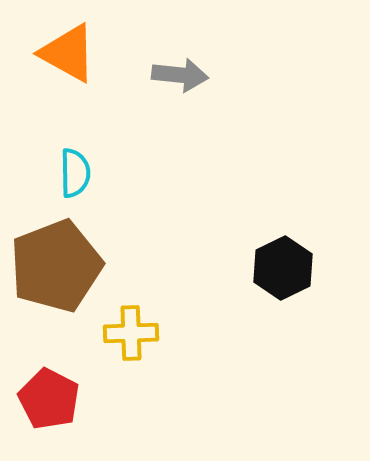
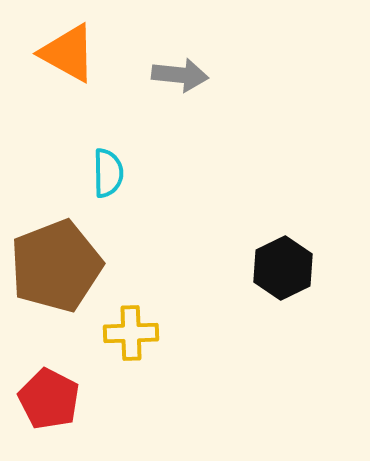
cyan semicircle: moved 33 px right
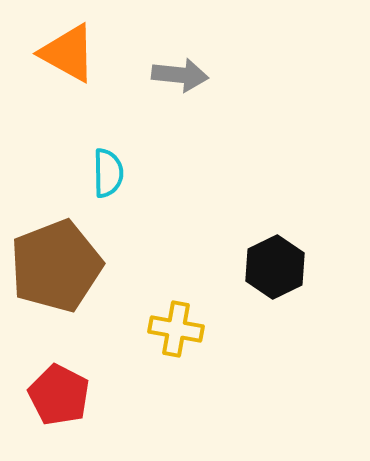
black hexagon: moved 8 px left, 1 px up
yellow cross: moved 45 px right, 4 px up; rotated 12 degrees clockwise
red pentagon: moved 10 px right, 4 px up
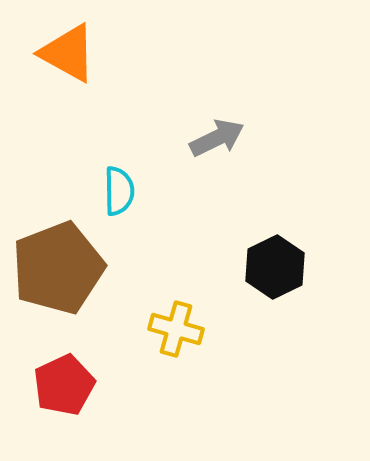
gray arrow: moved 37 px right, 63 px down; rotated 32 degrees counterclockwise
cyan semicircle: moved 11 px right, 18 px down
brown pentagon: moved 2 px right, 2 px down
yellow cross: rotated 6 degrees clockwise
red pentagon: moved 5 px right, 10 px up; rotated 20 degrees clockwise
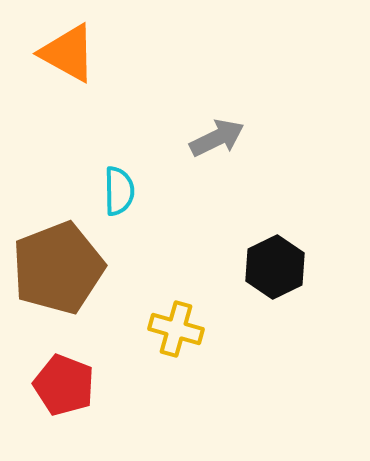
red pentagon: rotated 26 degrees counterclockwise
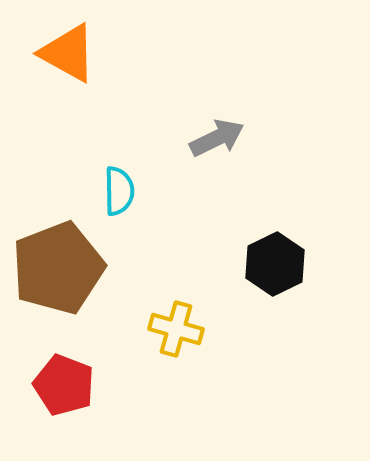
black hexagon: moved 3 px up
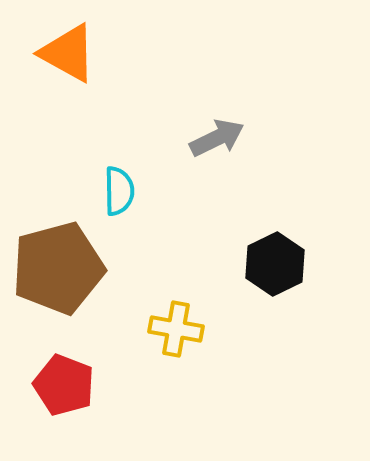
brown pentagon: rotated 6 degrees clockwise
yellow cross: rotated 6 degrees counterclockwise
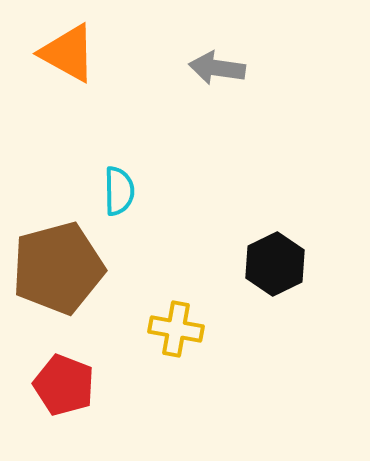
gray arrow: moved 70 px up; rotated 146 degrees counterclockwise
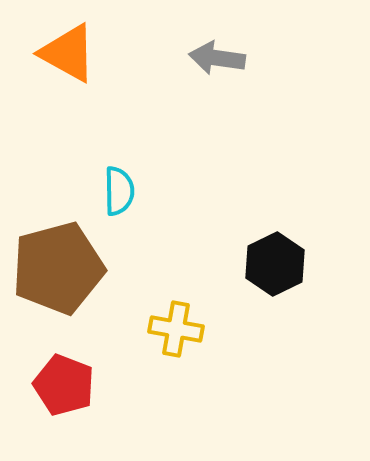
gray arrow: moved 10 px up
